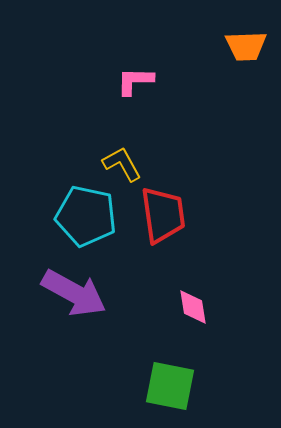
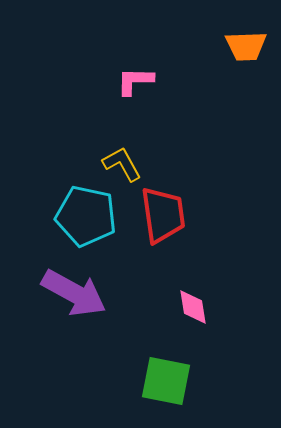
green square: moved 4 px left, 5 px up
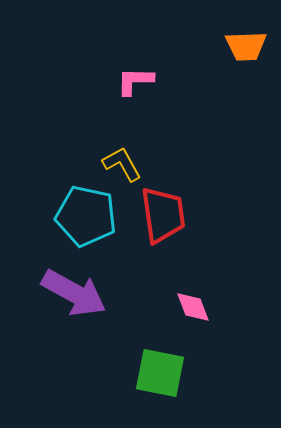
pink diamond: rotated 12 degrees counterclockwise
green square: moved 6 px left, 8 px up
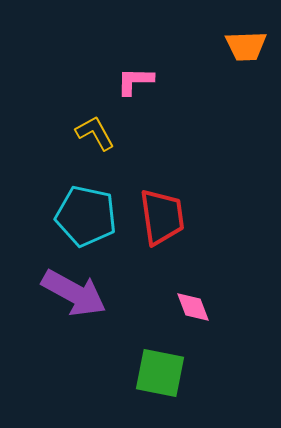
yellow L-shape: moved 27 px left, 31 px up
red trapezoid: moved 1 px left, 2 px down
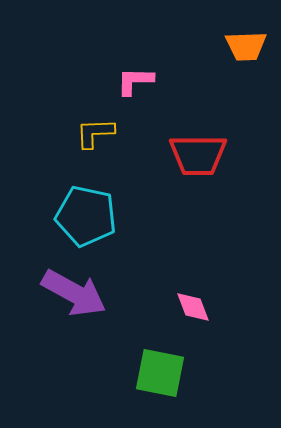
yellow L-shape: rotated 63 degrees counterclockwise
red trapezoid: moved 36 px right, 62 px up; rotated 98 degrees clockwise
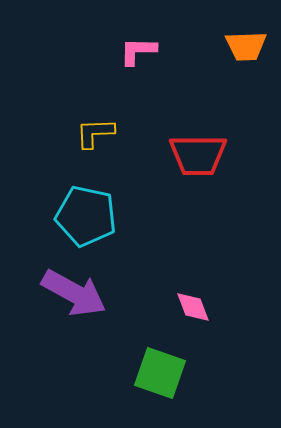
pink L-shape: moved 3 px right, 30 px up
green square: rotated 8 degrees clockwise
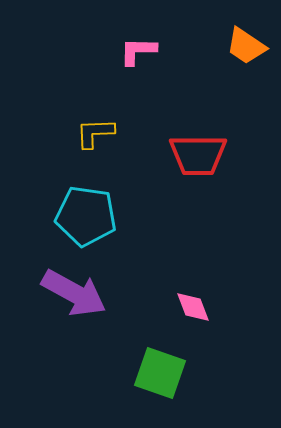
orange trapezoid: rotated 36 degrees clockwise
cyan pentagon: rotated 4 degrees counterclockwise
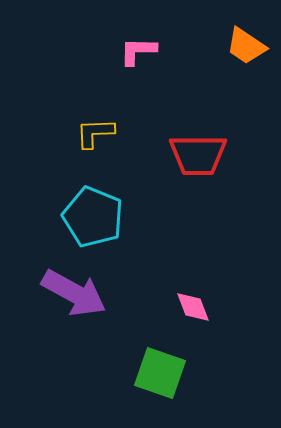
cyan pentagon: moved 7 px right, 1 px down; rotated 14 degrees clockwise
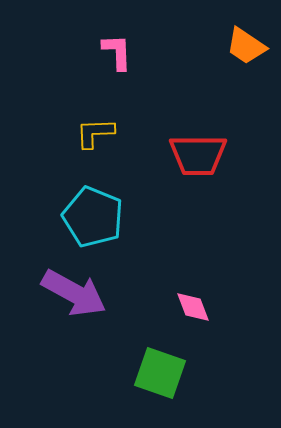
pink L-shape: moved 21 px left, 1 px down; rotated 87 degrees clockwise
